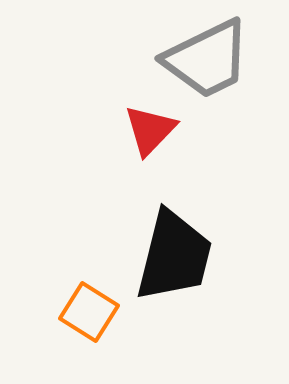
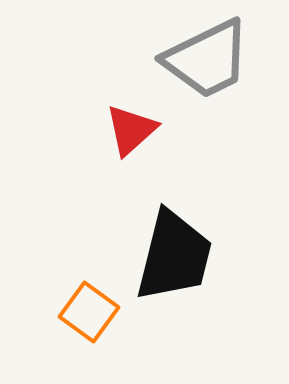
red triangle: moved 19 px left; rotated 4 degrees clockwise
orange square: rotated 4 degrees clockwise
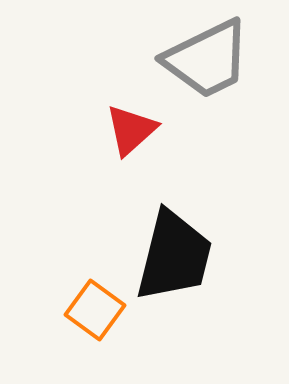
orange square: moved 6 px right, 2 px up
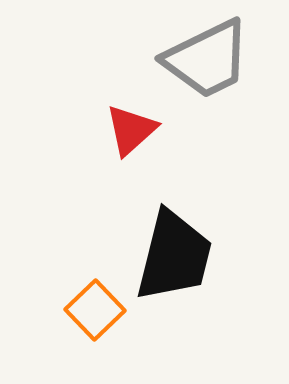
orange square: rotated 10 degrees clockwise
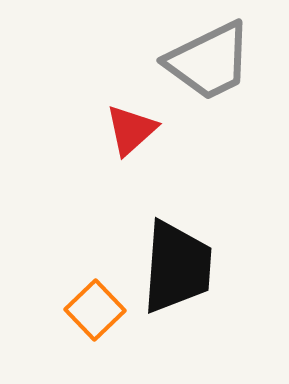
gray trapezoid: moved 2 px right, 2 px down
black trapezoid: moved 3 px right, 11 px down; rotated 10 degrees counterclockwise
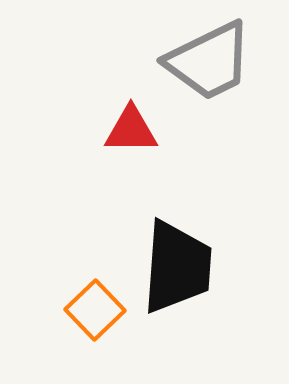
red triangle: rotated 42 degrees clockwise
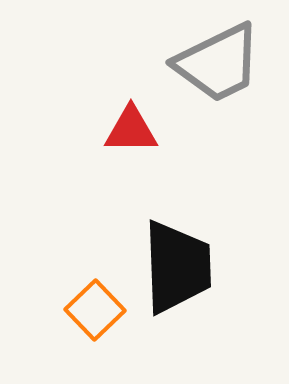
gray trapezoid: moved 9 px right, 2 px down
black trapezoid: rotated 6 degrees counterclockwise
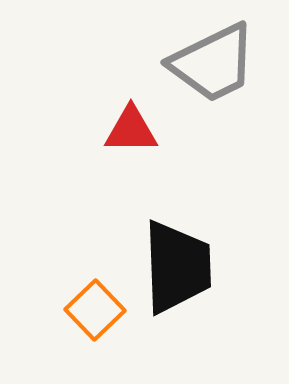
gray trapezoid: moved 5 px left
